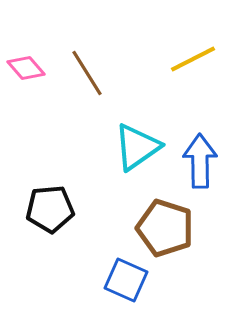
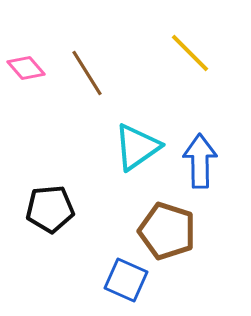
yellow line: moved 3 px left, 6 px up; rotated 72 degrees clockwise
brown pentagon: moved 2 px right, 3 px down
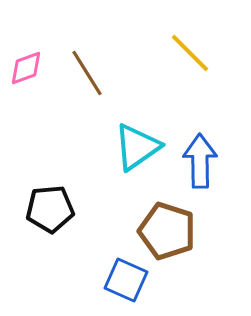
pink diamond: rotated 69 degrees counterclockwise
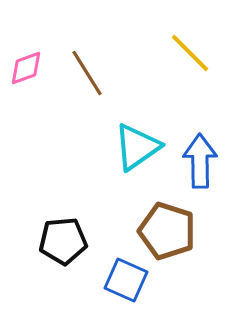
black pentagon: moved 13 px right, 32 px down
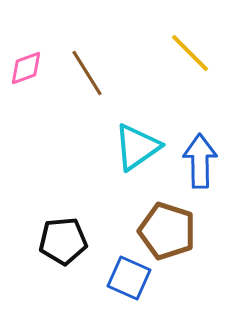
blue square: moved 3 px right, 2 px up
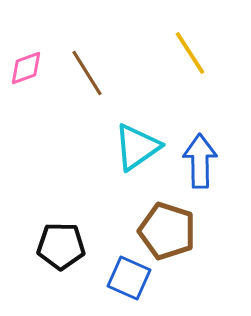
yellow line: rotated 12 degrees clockwise
black pentagon: moved 2 px left, 5 px down; rotated 6 degrees clockwise
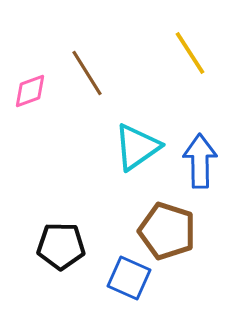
pink diamond: moved 4 px right, 23 px down
